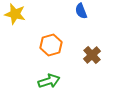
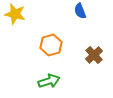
blue semicircle: moved 1 px left
brown cross: moved 2 px right
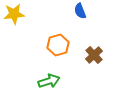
yellow star: moved 1 px left; rotated 20 degrees counterclockwise
orange hexagon: moved 7 px right
